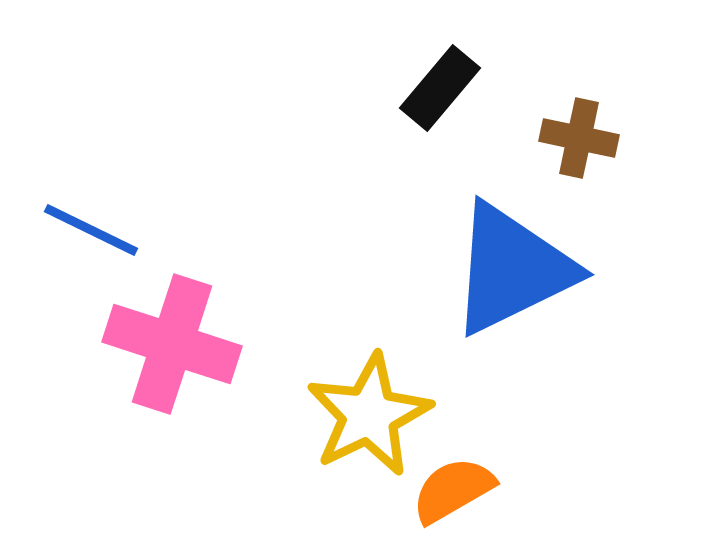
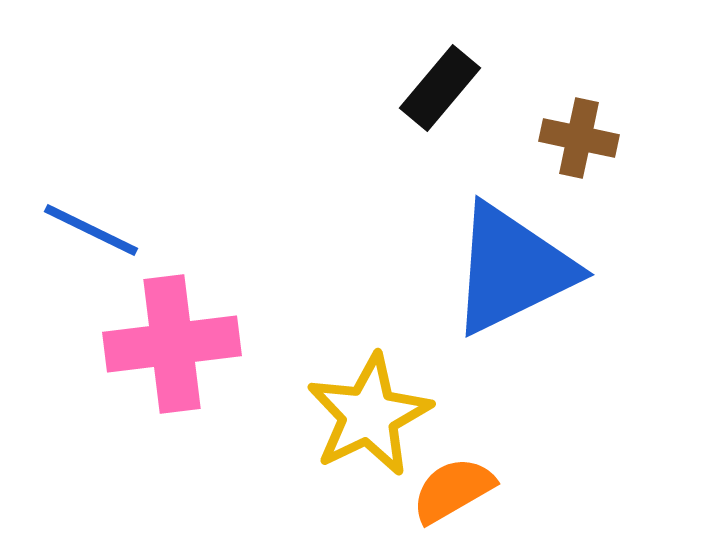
pink cross: rotated 25 degrees counterclockwise
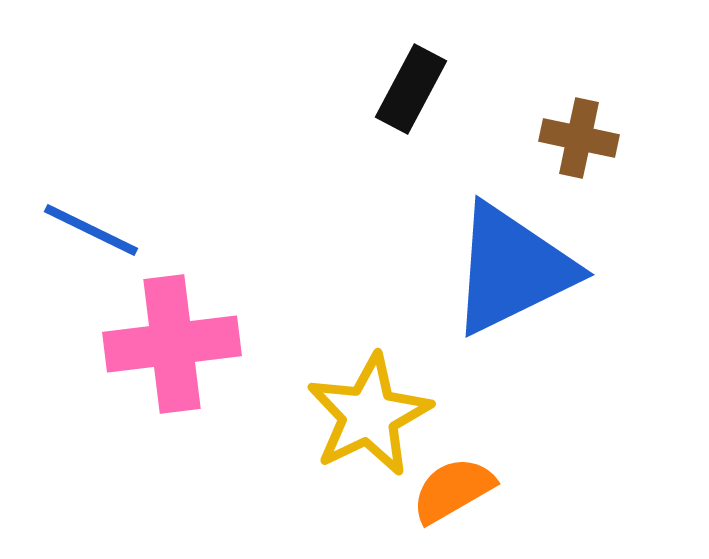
black rectangle: moved 29 px left, 1 px down; rotated 12 degrees counterclockwise
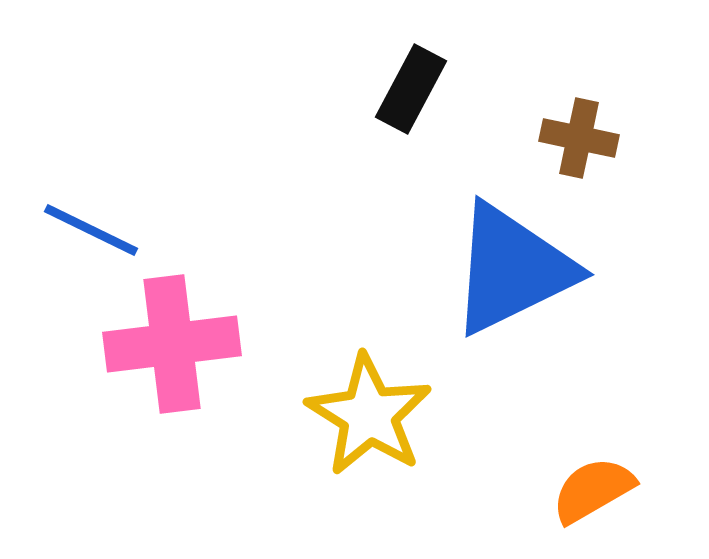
yellow star: rotated 14 degrees counterclockwise
orange semicircle: moved 140 px right
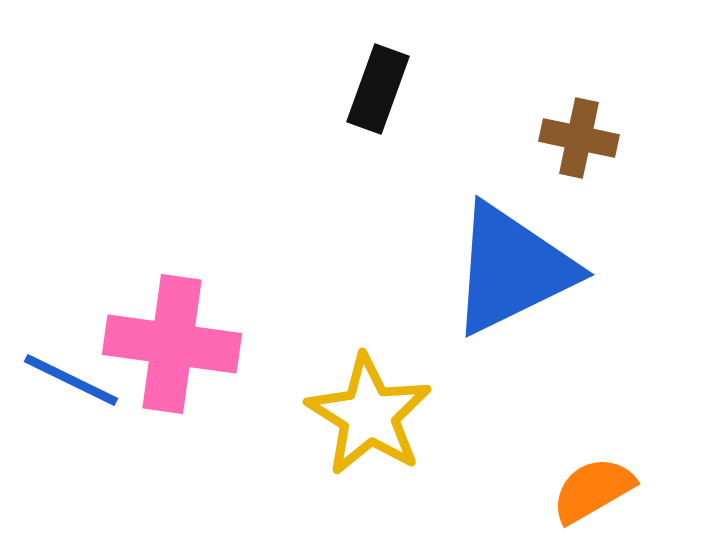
black rectangle: moved 33 px left; rotated 8 degrees counterclockwise
blue line: moved 20 px left, 150 px down
pink cross: rotated 15 degrees clockwise
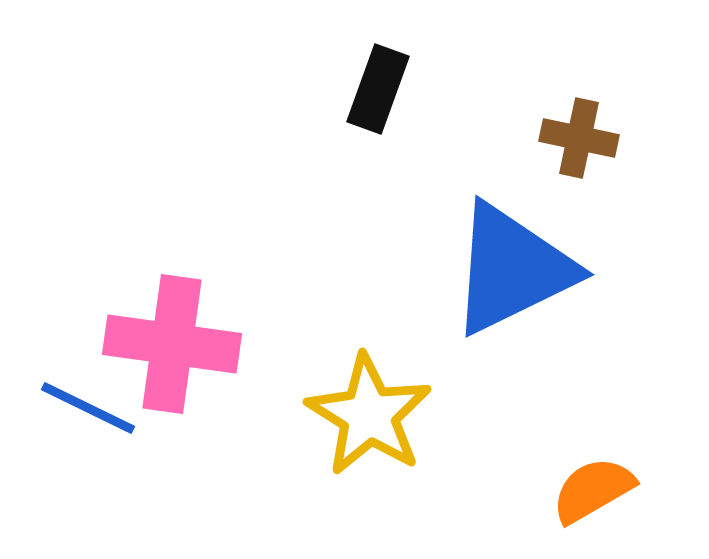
blue line: moved 17 px right, 28 px down
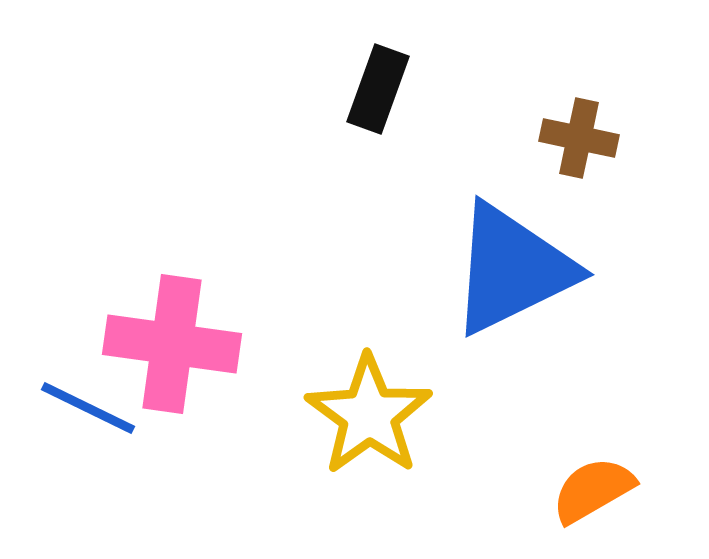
yellow star: rotated 4 degrees clockwise
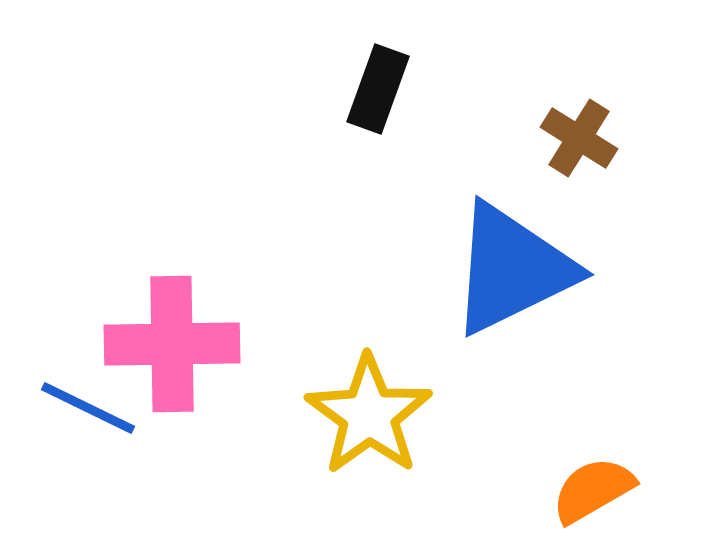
brown cross: rotated 20 degrees clockwise
pink cross: rotated 9 degrees counterclockwise
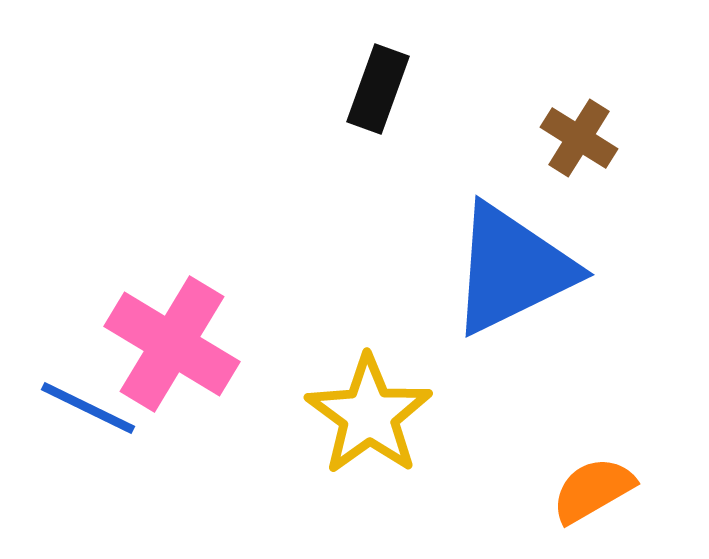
pink cross: rotated 32 degrees clockwise
